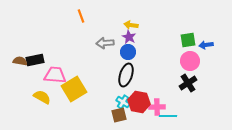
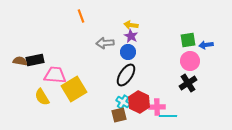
purple star: moved 2 px right, 1 px up
black ellipse: rotated 15 degrees clockwise
yellow semicircle: rotated 150 degrees counterclockwise
red hexagon: rotated 15 degrees clockwise
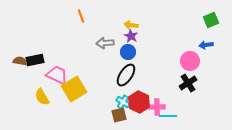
green square: moved 23 px right, 20 px up; rotated 14 degrees counterclockwise
pink trapezoid: moved 2 px right; rotated 20 degrees clockwise
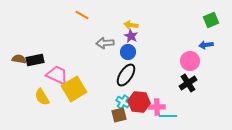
orange line: moved 1 px right, 1 px up; rotated 40 degrees counterclockwise
brown semicircle: moved 1 px left, 2 px up
red hexagon: rotated 20 degrees counterclockwise
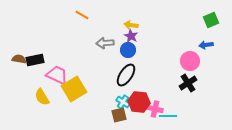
blue circle: moved 2 px up
pink cross: moved 2 px left, 2 px down; rotated 14 degrees clockwise
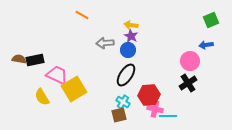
red hexagon: moved 10 px right, 7 px up; rotated 10 degrees counterclockwise
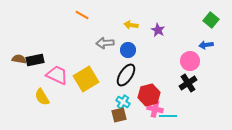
green square: rotated 28 degrees counterclockwise
purple star: moved 27 px right, 6 px up
yellow square: moved 12 px right, 10 px up
red hexagon: rotated 10 degrees counterclockwise
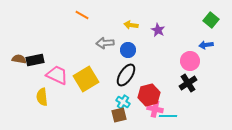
yellow semicircle: rotated 24 degrees clockwise
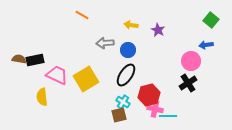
pink circle: moved 1 px right
